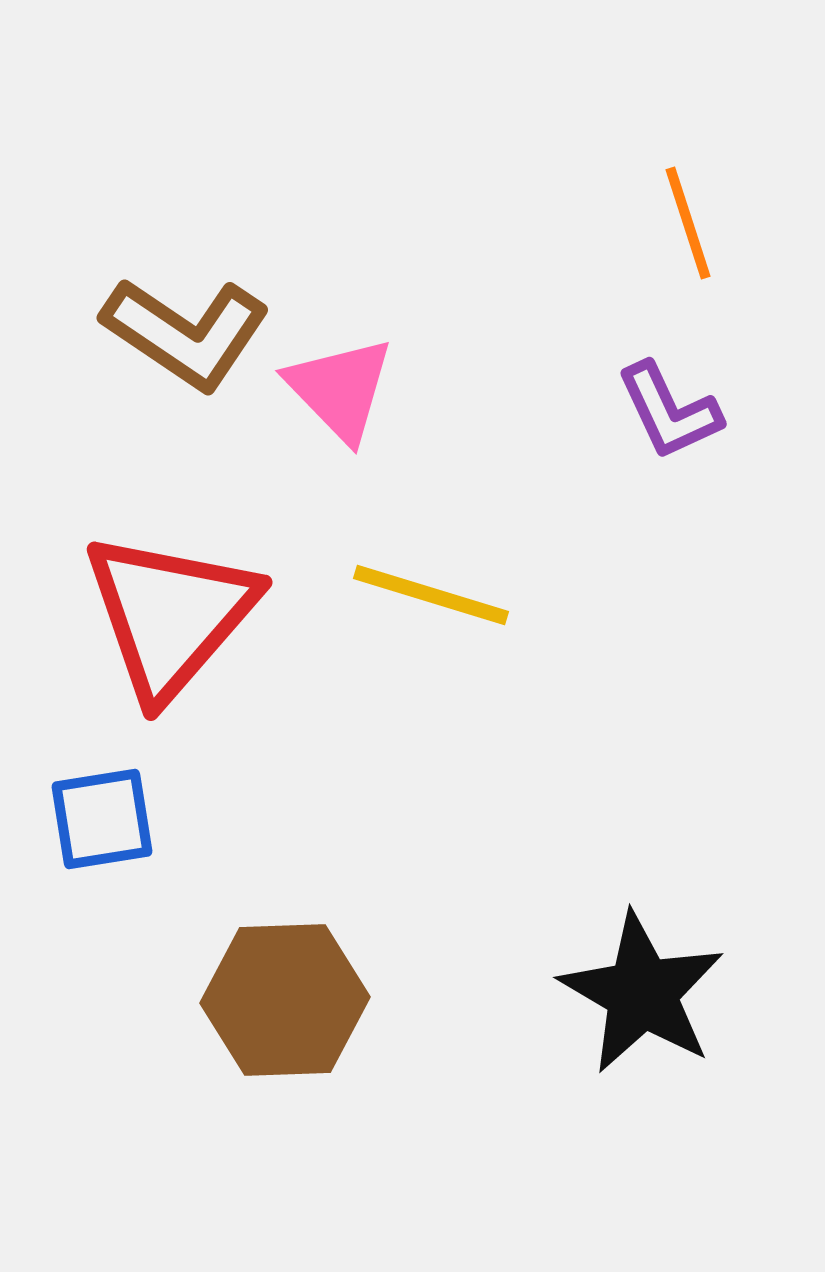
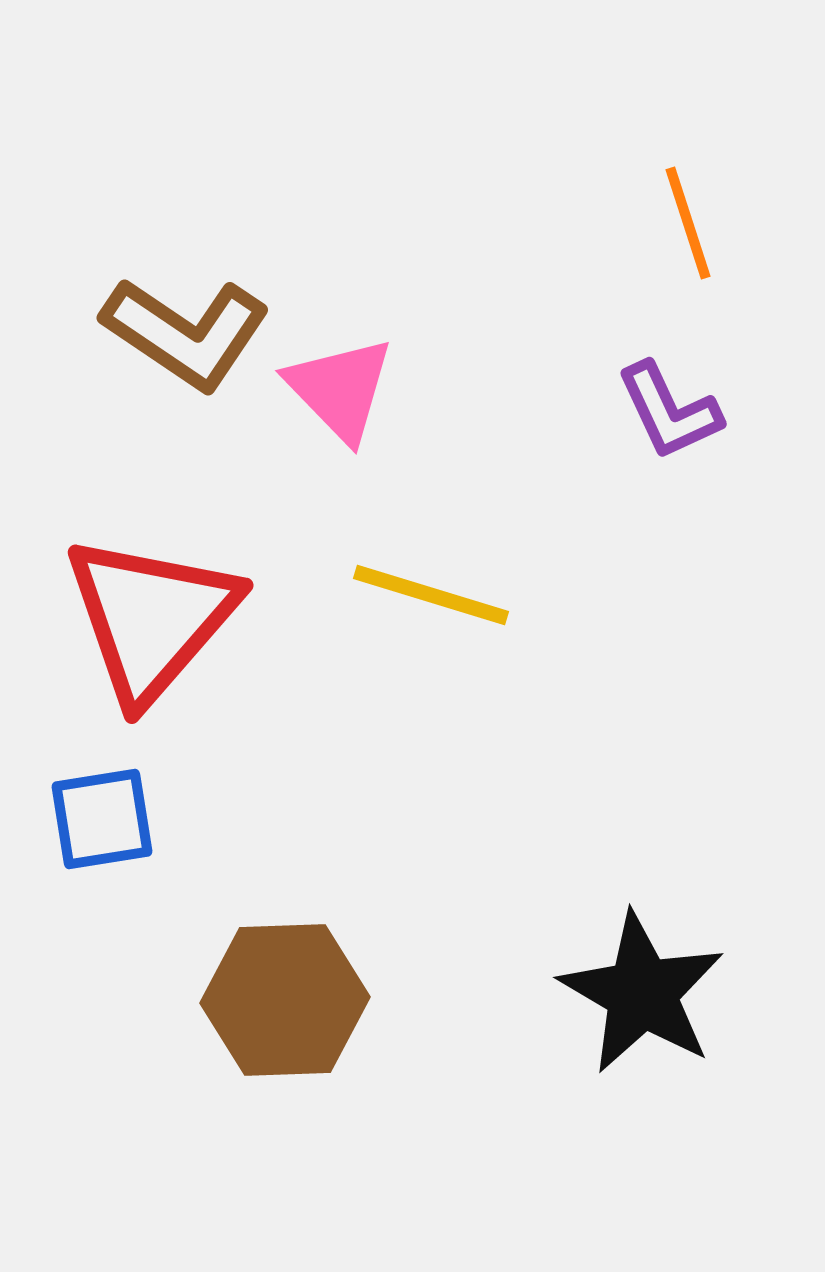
red triangle: moved 19 px left, 3 px down
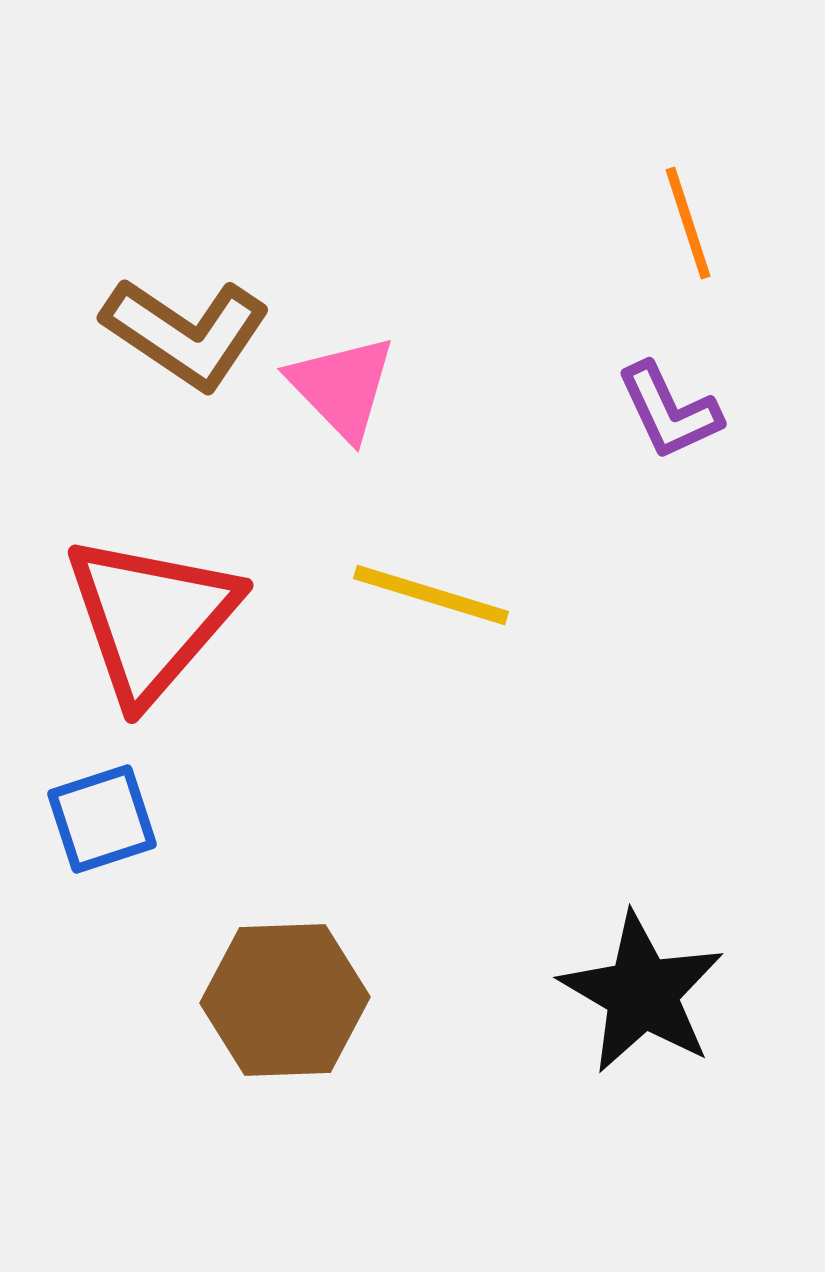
pink triangle: moved 2 px right, 2 px up
blue square: rotated 9 degrees counterclockwise
